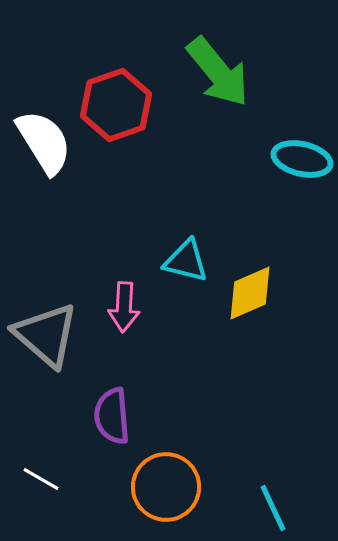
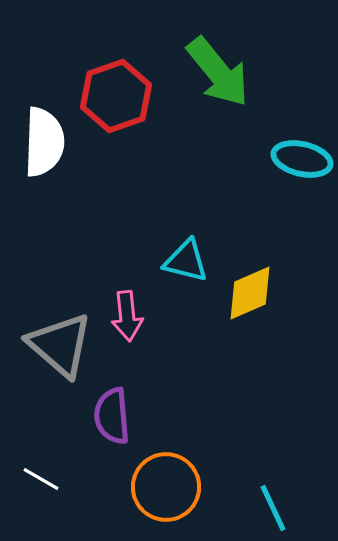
red hexagon: moved 9 px up
white semicircle: rotated 34 degrees clockwise
pink arrow: moved 3 px right, 9 px down; rotated 9 degrees counterclockwise
gray triangle: moved 14 px right, 10 px down
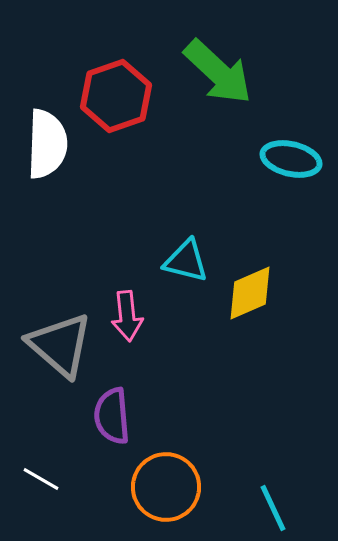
green arrow: rotated 8 degrees counterclockwise
white semicircle: moved 3 px right, 2 px down
cyan ellipse: moved 11 px left
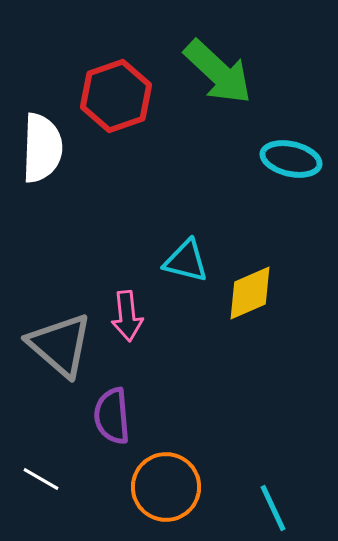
white semicircle: moved 5 px left, 4 px down
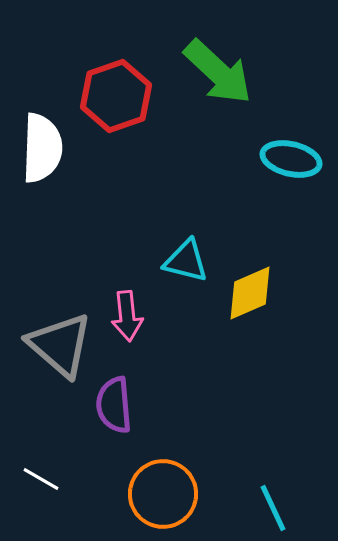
purple semicircle: moved 2 px right, 11 px up
orange circle: moved 3 px left, 7 px down
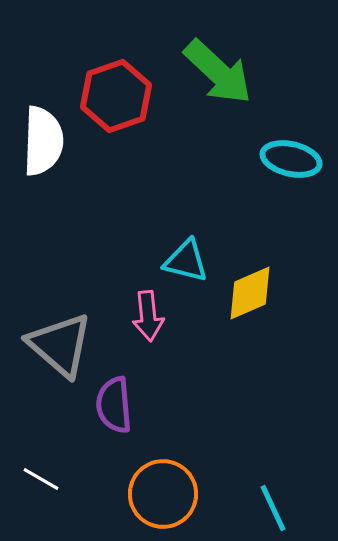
white semicircle: moved 1 px right, 7 px up
pink arrow: moved 21 px right
